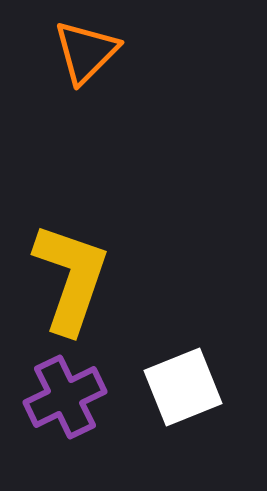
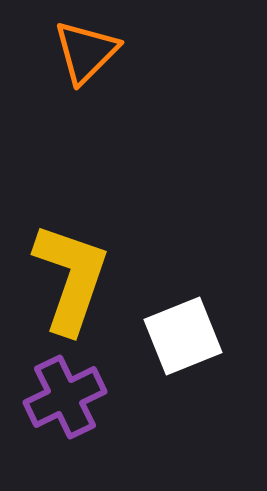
white square: moved 51 px up
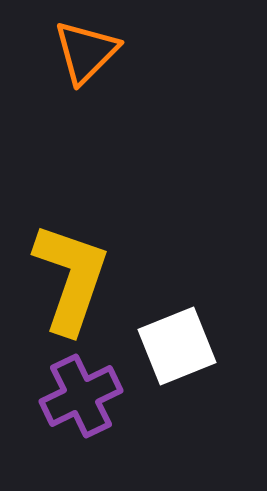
white square: moved 6 px left, 10 px down
purple cross: moved 16 px right, 1 px up
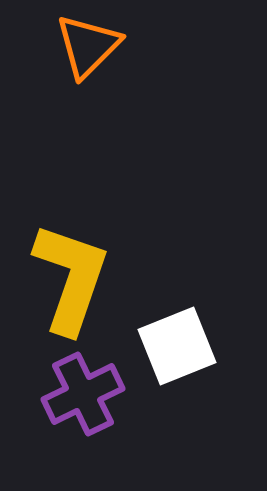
orange triangle: moved 2 px right, 6 px up
purple cross: moved 2 px right, 2 px up
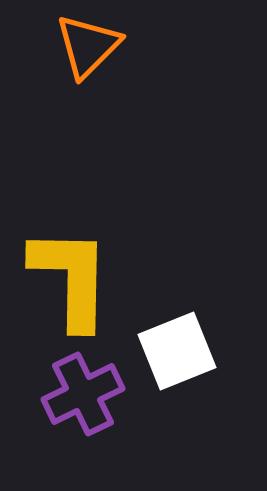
yellow L-shape: rotated 18 degrees counterclockwise
white square: moved 5 px down
